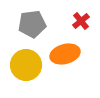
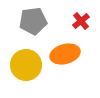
gray pentagon: moved 1 px right, 3 px up
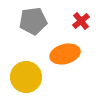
yellow circle: moved 12 px down
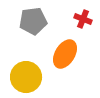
red cross: moved 2 px right, 2 px up; rotated 30 degrees counterclockwise
orange ellipse: rotated 44 degrees counterclockwise
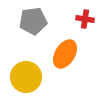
red cross: moved 2 px right; rotated 12 degrees counterclockwise
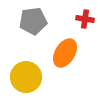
orange ellipse: moved 1 px up
